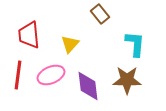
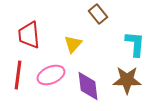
brown rectangle: moved 2 px left
yellow triangle: moved 3 px right
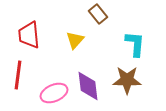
yellow triangle: moved 2 px right, 4 px up
pink ellipse: moved 3 px right, 18 px down
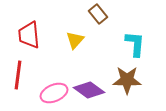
purple diamond: moved 1 px right, 4 px down; rotated 48 degrees counterclockwise
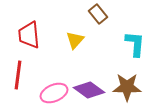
brown star: moved 7 px down
